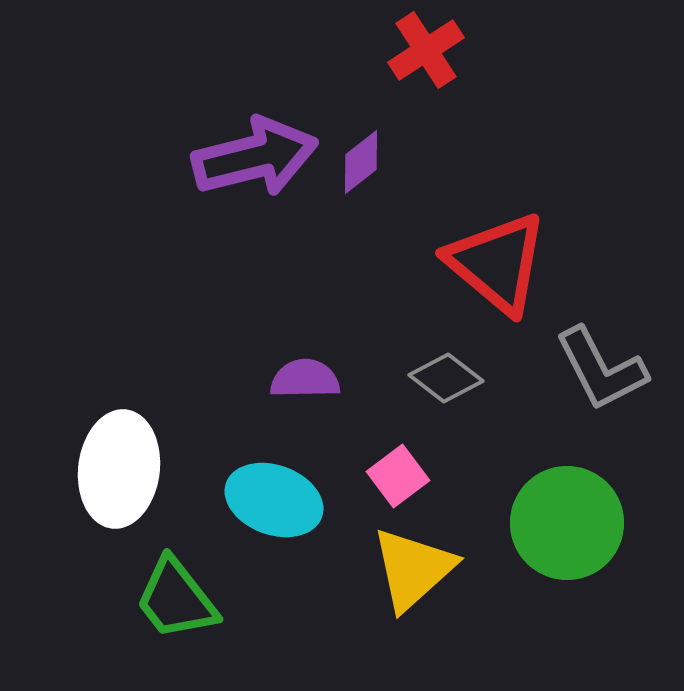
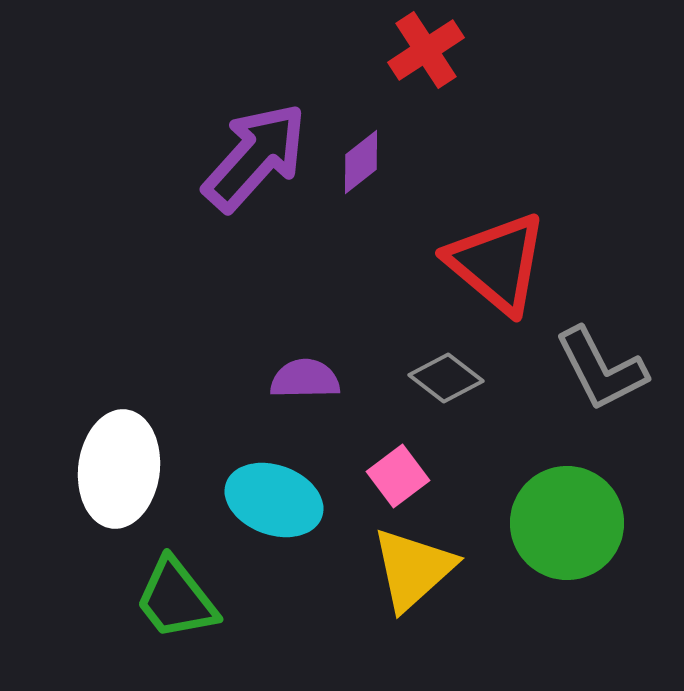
purple arrow: rotated 34 degrees counterclockwise
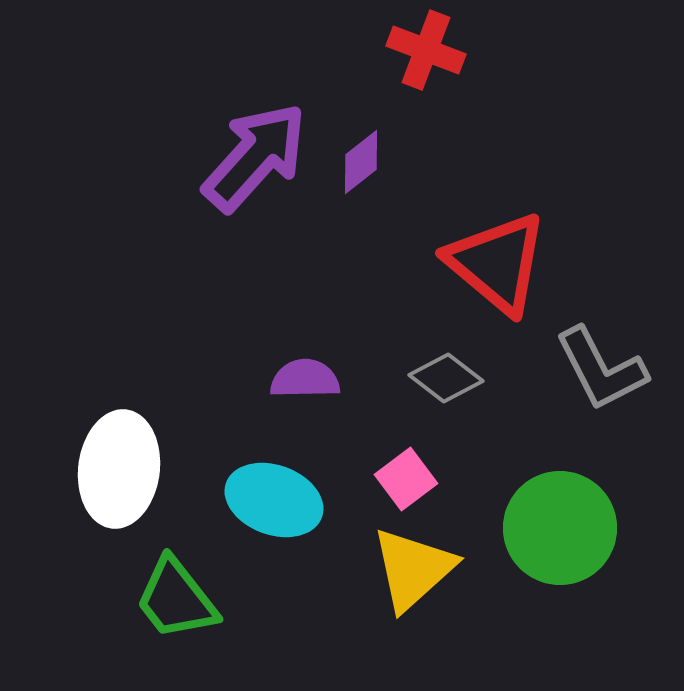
red cross: rotated 36 degrees counterclockwise
pink square: moved 8 px right, 3 px down
green circle: moved 7 px left, 5 px down
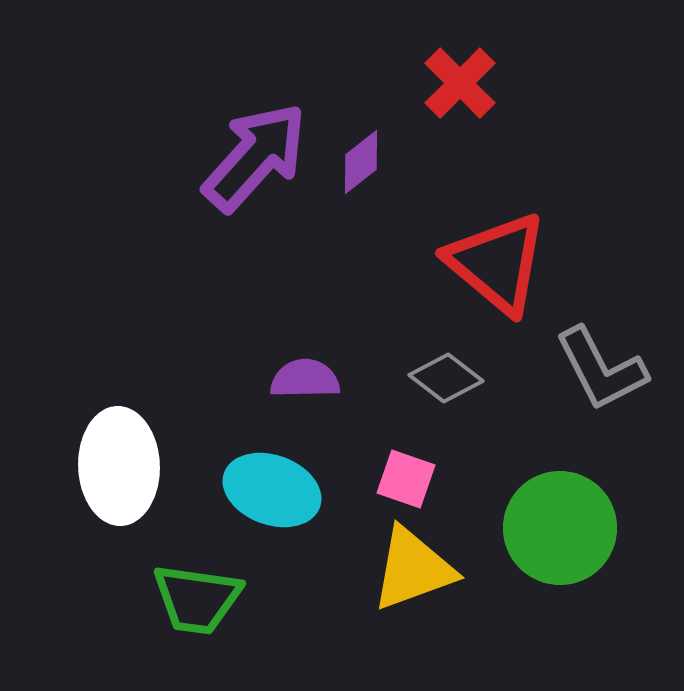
red cross: moved 34 px right, 33 px down; rotated 24 degrees clockwise
white ellipse: moved 3 px up; rotated 9 degrees counterclockwise
pink square: rotated 34 degrees counterclockwise
cyan ellipse: moved 2 px left, 10 px up
yellow triangle: rotated 22 degrees clockwise
green trapezoid: moved 21 px right; rotated 44 degrees counterclockwise
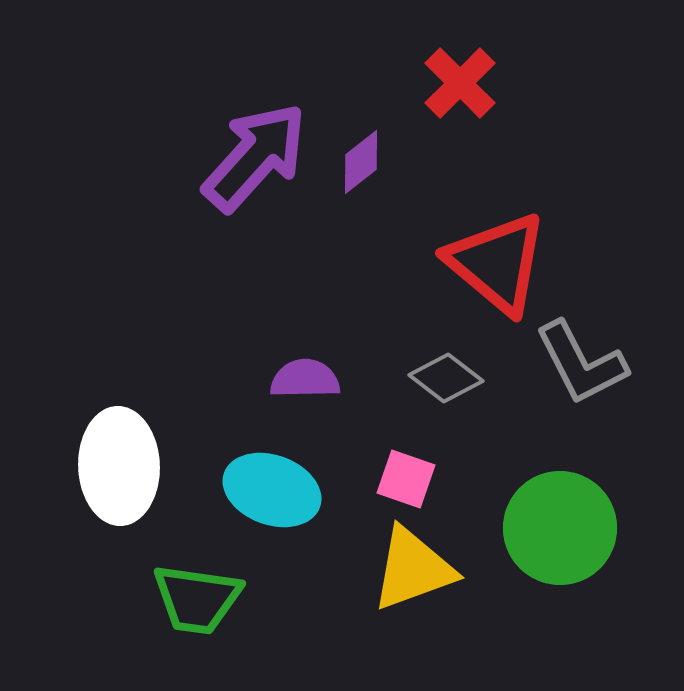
gray L-shape: moved 20 px left, 6 px up
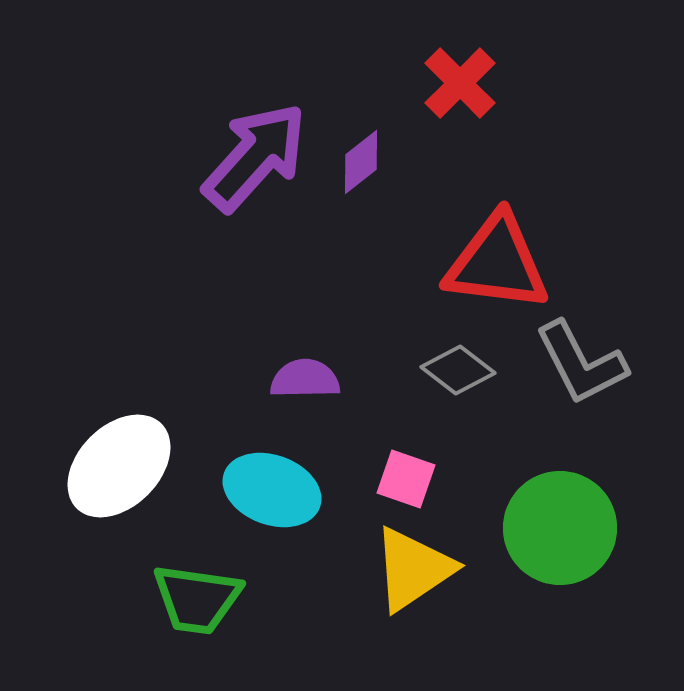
red triangle: rotated 33 degrees counterclockwise
gray diamond: moved 12 px right, 8 px up
white ellipse: rotated 47 degrees clockwise
yellow triangle: rotated 14 degrees counterclockwise
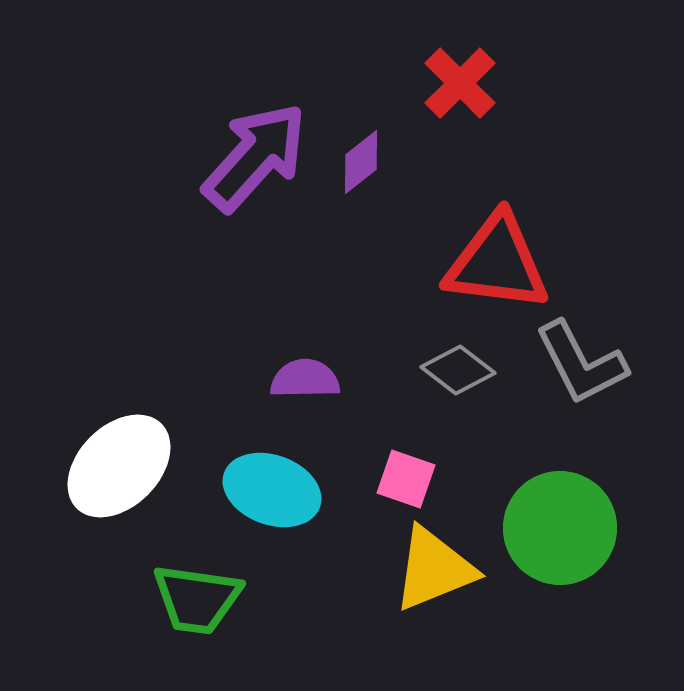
yellow triangle: moved 21 px right; rotated 12 degrees clockwise
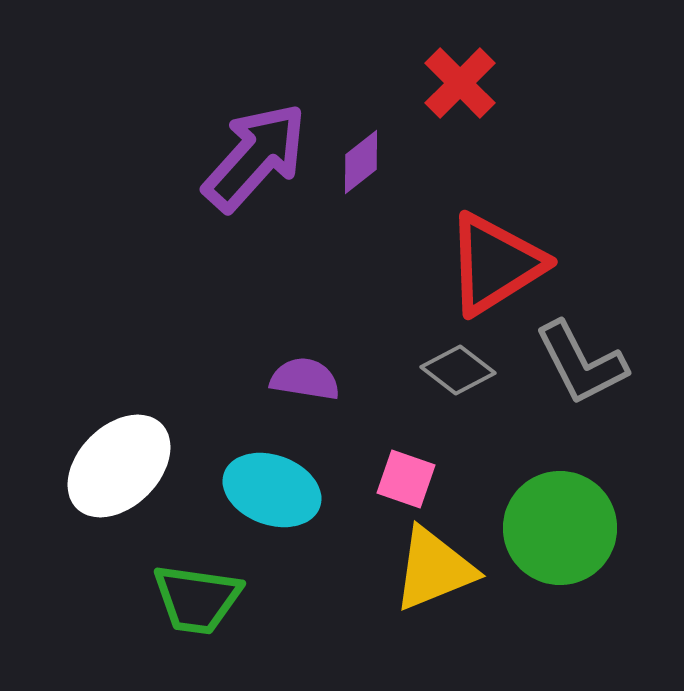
red triangle: moved 2 px left, 1 px down; rotated 39 degrees counterclockwise
purple semicircle: rotated 10 degrees clockwise
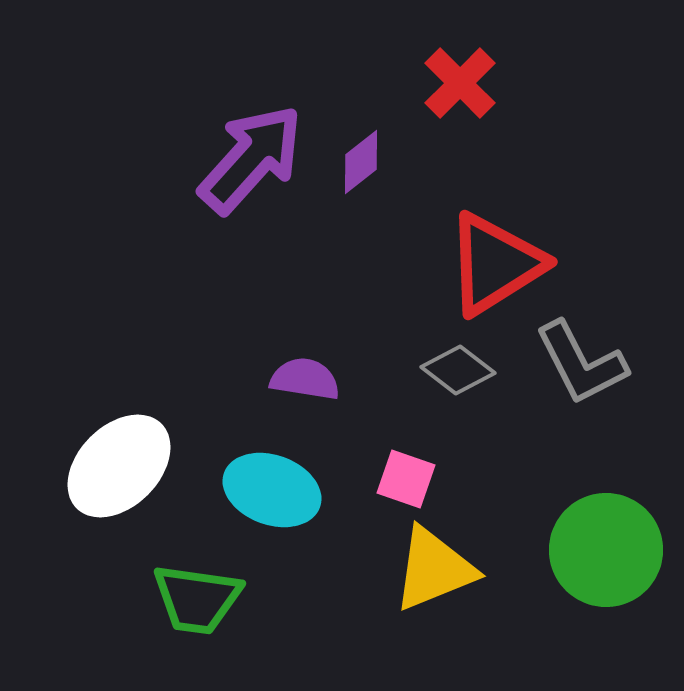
purple arrow: moved 4 px left, 2 px down
green circle: moved 46 px right, 22 px down
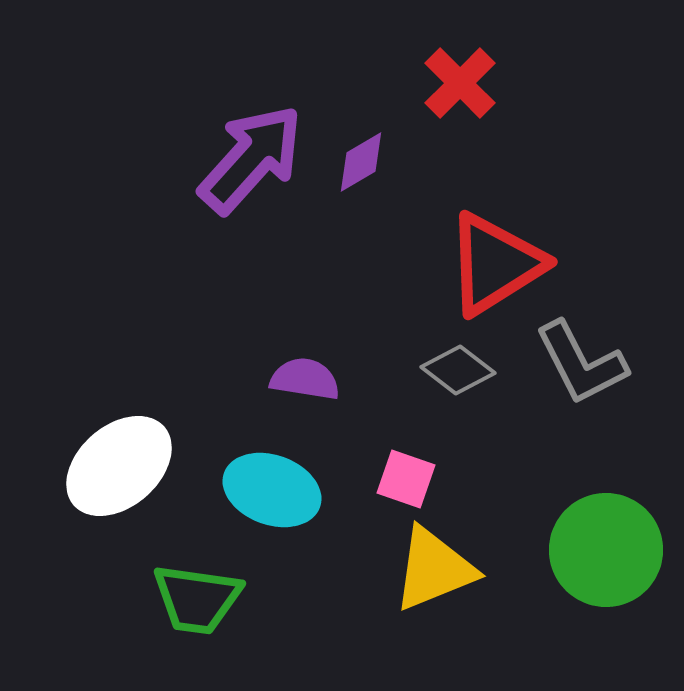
purple diamond: rotated 8 degrees clockwise
white ellipse: rotated 4 degrees clockwise
